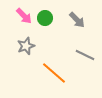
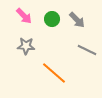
green circle: moved 7 px right, 1 px down
gray star: rotated 24 degrees clockwise
gray line: moved 2 px right, 5 px up
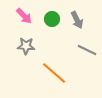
gray arrow: rotated 18 degrees clockwise
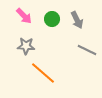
orange line: moved 11 px left
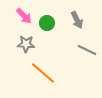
green circle: moved 5 px left, 4 px down
gray star: moved 2 px up
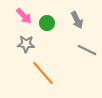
orange line: rotated 8 degrees clockwise
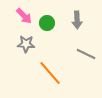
gray arrow: rotated 24 degrees clockwise
gray line: moved 1 px left, 4 px down
orange line: moved 7 px right
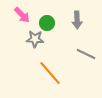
pink arrow: moved 2 px left, 1 px up
gray star: moved 9 px right, 5 px up
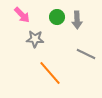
green circle: moved 10 px right, 6 px up
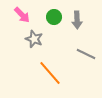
green circle: moved 3 px left
gray star: moved 1 px left; rotated 18 degrees clockwise
